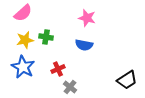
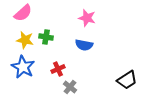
yellow star: rotated 24 degrees clockwise
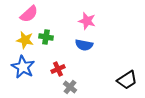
pink semicircle: moved 6 px right, 1 px down
pink star: moved 3 px down
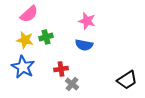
green cross: rotated 24 degrees counterclockwise
red cross: moved 3 px right; rotated 16 degrees clockwise
gray cross: moved 2 px right, 3 px up
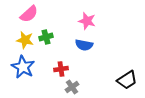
gray cross: moved 3 px down; rotated 16 degrees clockwise
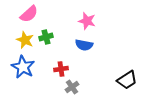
yellow star: rotated 12 degrees clockwise
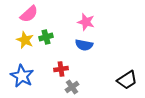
pink star: moved 1 px left, 1 px down
blue star: moved 1 px left, 9 px down
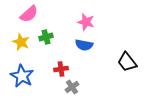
yellow star: moved 4 px left, 2 px down
black trapezoid: moved 18 px up; rotated 85 degrees clockwise
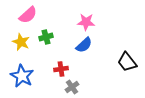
pink semicircle: moved 1 px left, 1 px down
pink star: rotated 12 degrees counterclockwise
blue semicircle: rotated 54 degrees counterclockwise
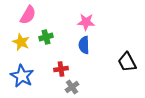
pink semicircle: rotated 18 degrees counterclockwise
blue semicircle: rotated 132 degrees clockwise
black trapezoid: rotated 10 degrees clockwise
